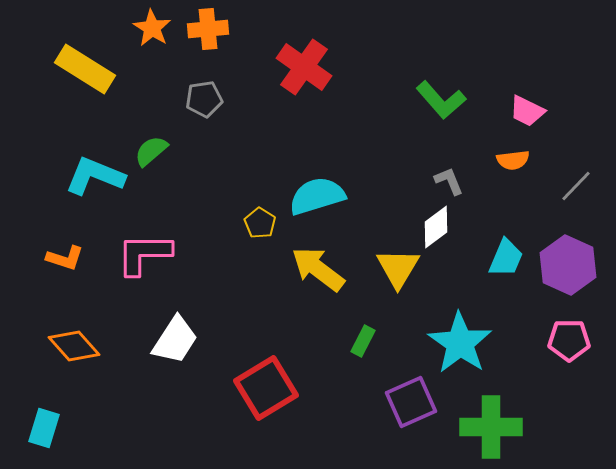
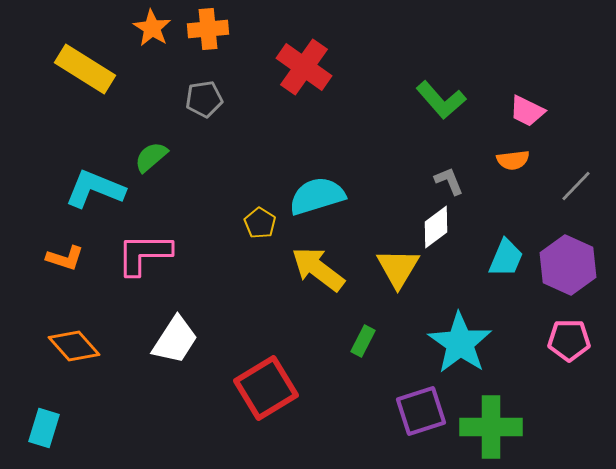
green semicircle: moved 6 px down
cyan L-shape: moved 13 px down
purple square: moved 10 px right, 9 px down; rotated 6 degrees clockwise
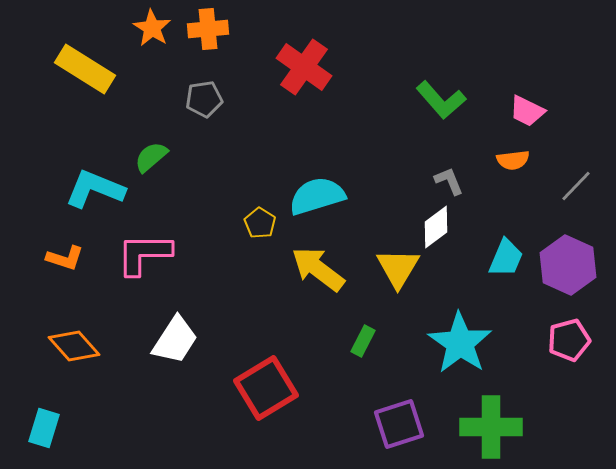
pink pentagon: rotated 15 degrees counterclockwise
purple square: moved 22 px left, 13 px down
